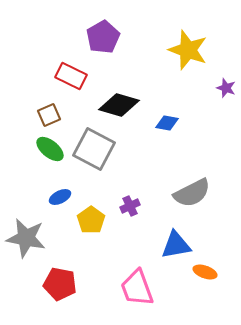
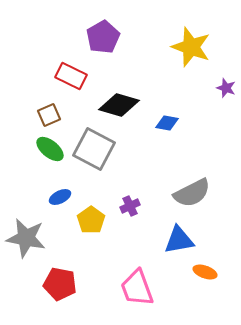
yellow star: moved 3 px right, 3 px up
blue triangle: moved 3 px right, 5 px up
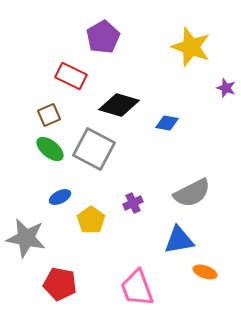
purple cross: moved 3 px right, 3 px up
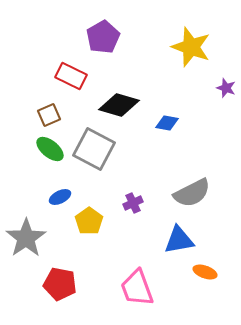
yellow pentagon: moved 2 px left, 1 px down
gray star: rotated 27 degrees clockwise
